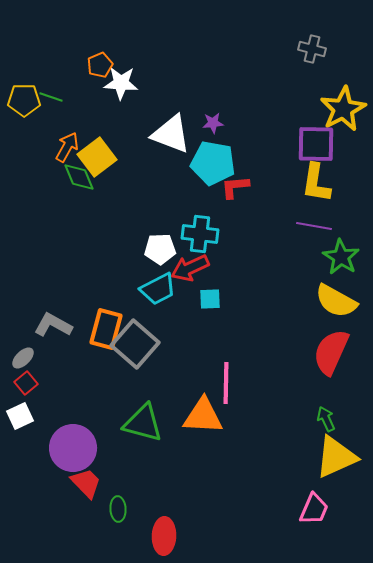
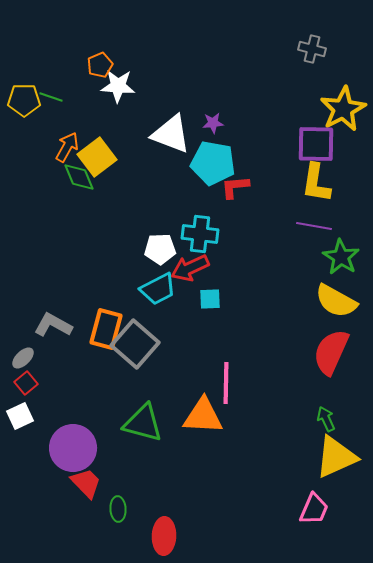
white star: moved 3 px left, 3 px down
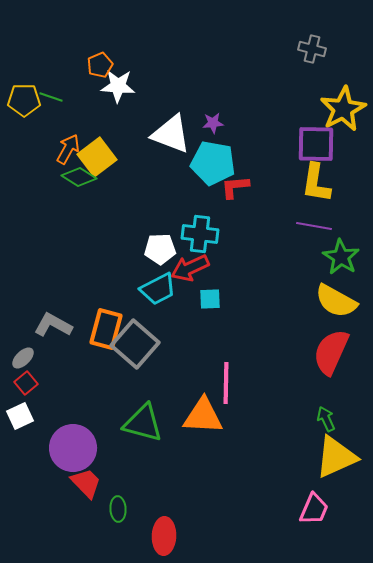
orange arrow: moved 1 px right, 2 px down
green diamond: rotated 36 degrees counterclockwise
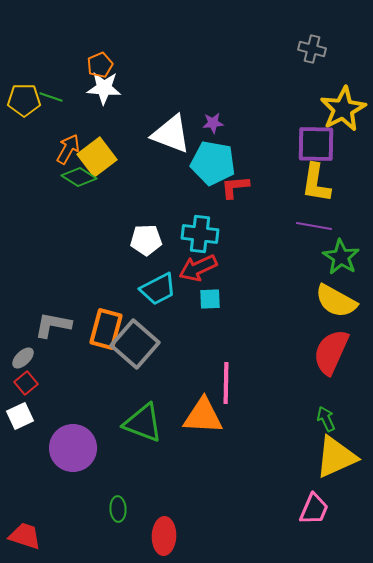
white star: moved 14 px left, 2 px down
white pentagon: moved 14 px left, 9 px up
red arrow: moved 8 px right
gray L-shape: rotated 18 degrees counterclockwise
green triangle: rotated 6 degrees clockwise
red trapezoid: moved 61 px left, 53 px down; rotated 28 degrees counterclockwise
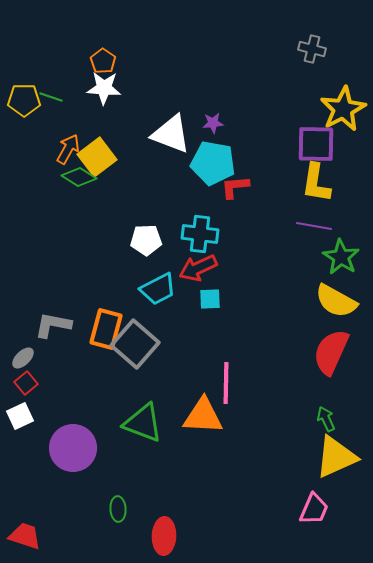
orange pentagon: moved 3 px right, 4 px up; rotated 15 degrees counterclockwise
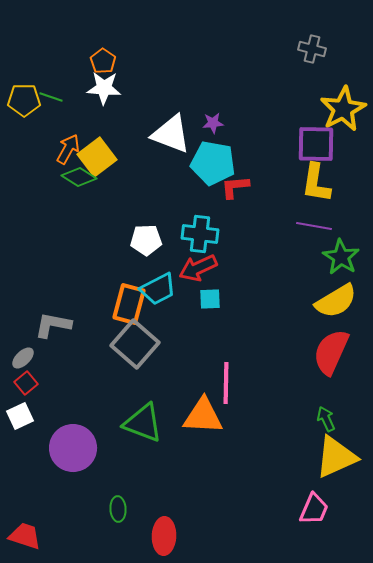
yellow semicircle: rotated 60 degrees counterclockwise
orange rectangle: moved 23 px right, 25 px up
